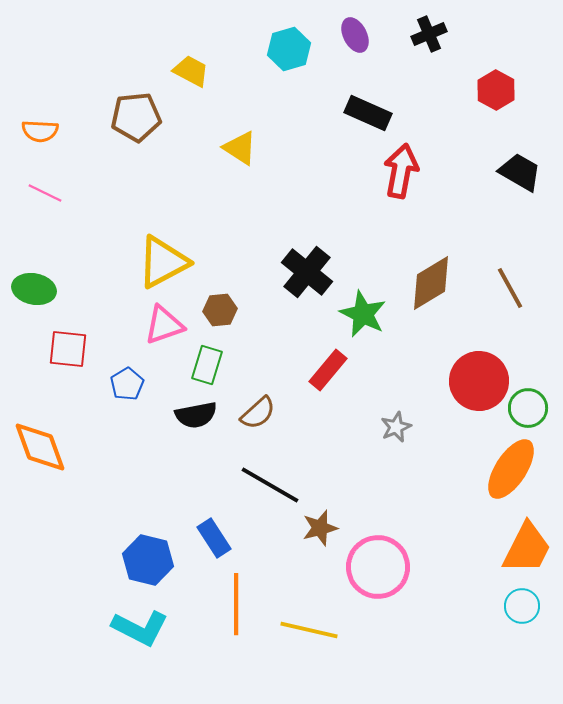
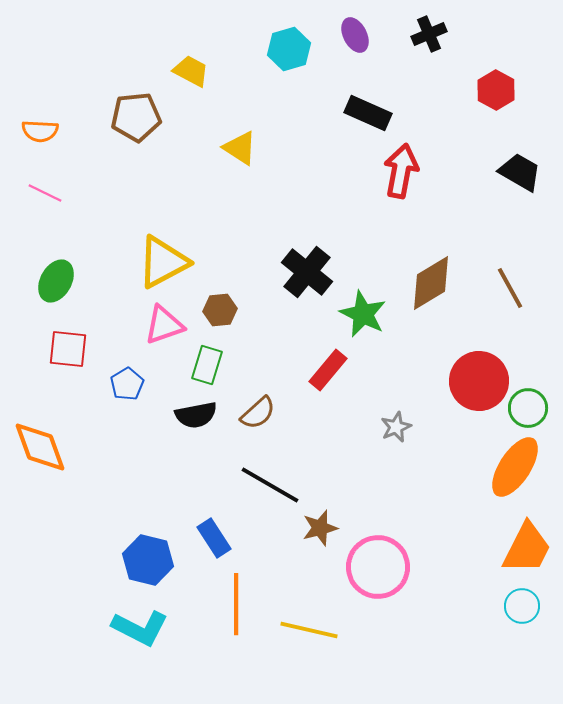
green ellipse at (34, 289): moved 22 px right, 8 px up; rotated 72 degrees counterclockwise
orange ellipse at (511, 469): moved 4 px right, 2 px up
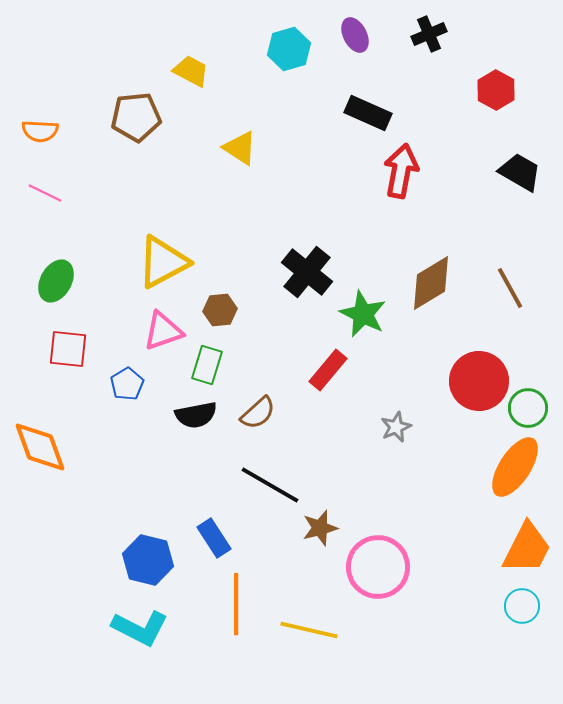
pink triangle at (164, 325): moved 1 px left, 6 px down
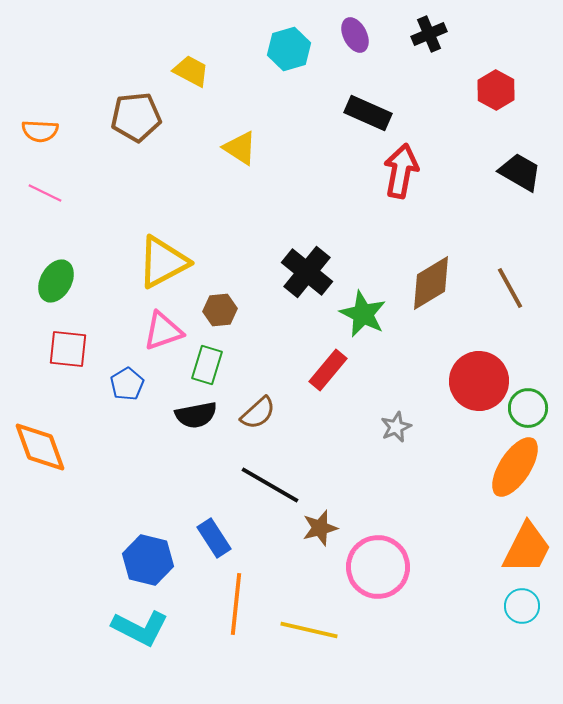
orange line at (236, 604): rotated 6 degrees clockwise
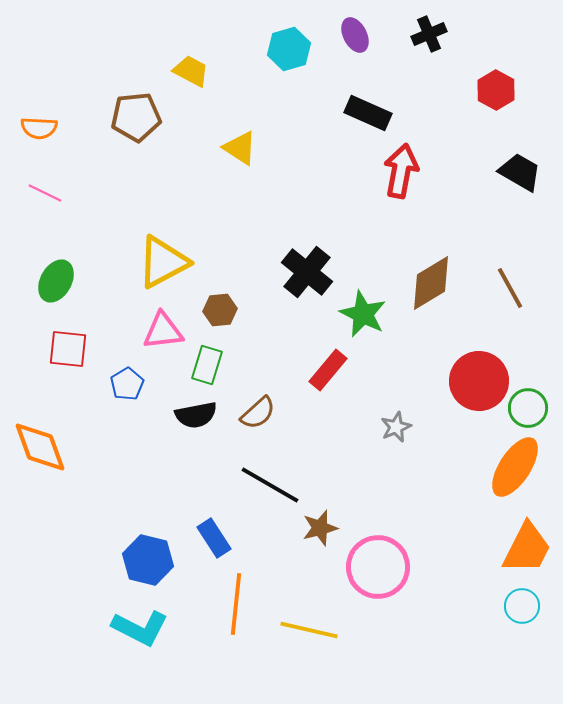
orange semicircle at (40, 131): moved 1 px left, 3 px up
pink triangle at (163, 331): rotated 12 degrees clockwise
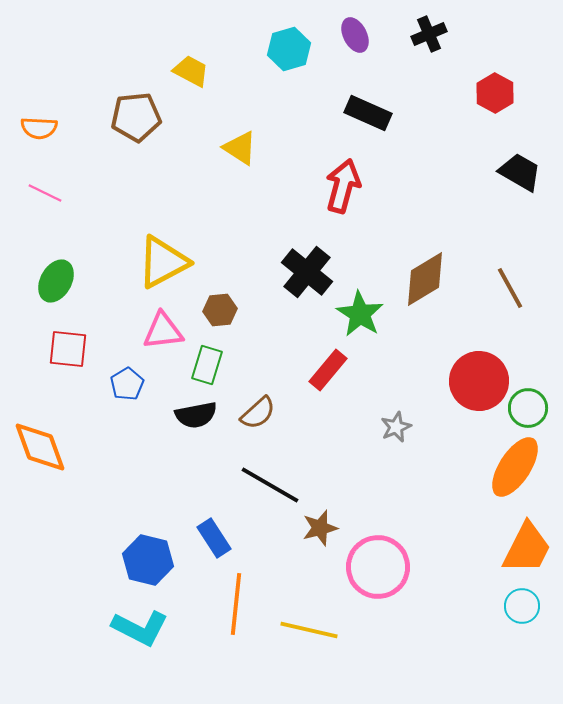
red hexagon at (496, 90): moved 1 px left, 3 px down
red arrow at (401, 171): moved 58 px left, 15 px down; rotated 4 degrees clockwise
brown diamond at (431, 283): moved 6 px left, 4 px up
green star at (363, 314): moved 3 px left; rotated 6 degrees clockwise
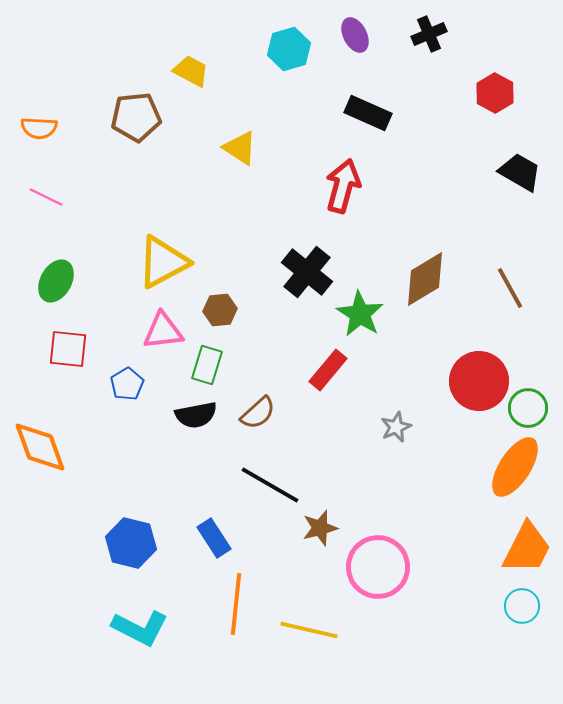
pink line at (45, 193): moved 1 px right, 4 px down
blue hexagon at (148, 560): moved 17 px left, 17 px up
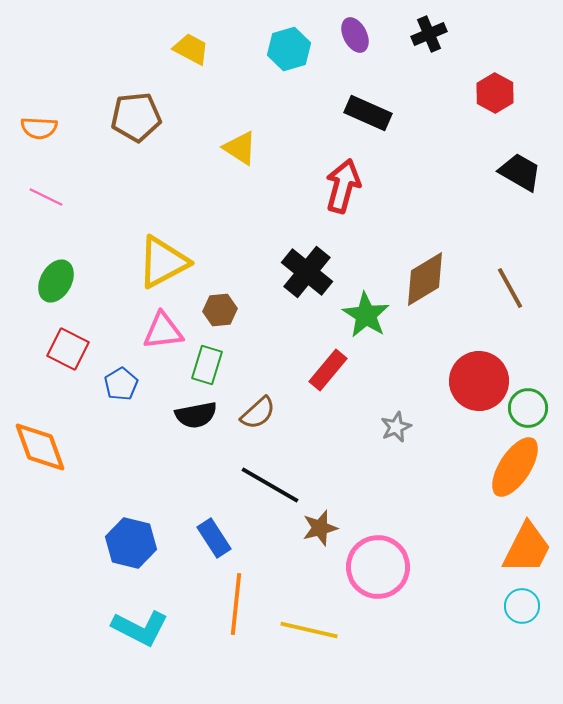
yellow trapezoid at (191, 71): moved 22 px up
green star at (360, 314): moved 6 px right, 1 px down
red square at (68, 349): rotated 21 degrees clockwise
blue pentagon at (127, 384): moved 6 px left
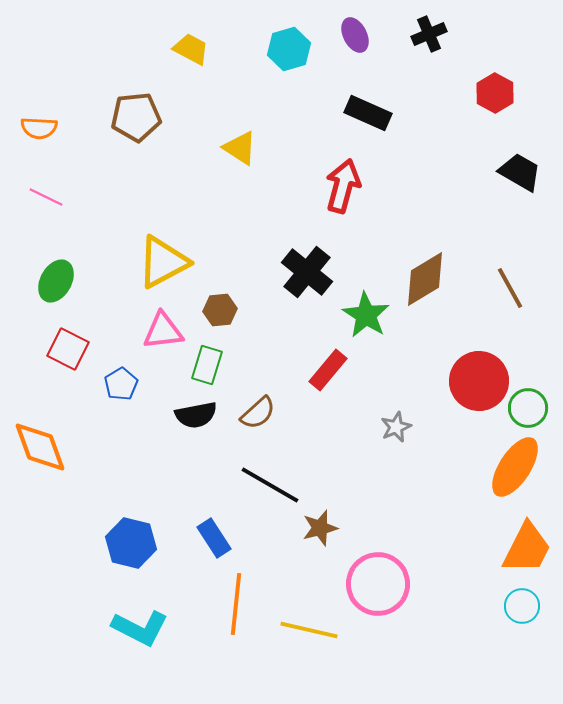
pink circle at (378, 567): moved 17 px down
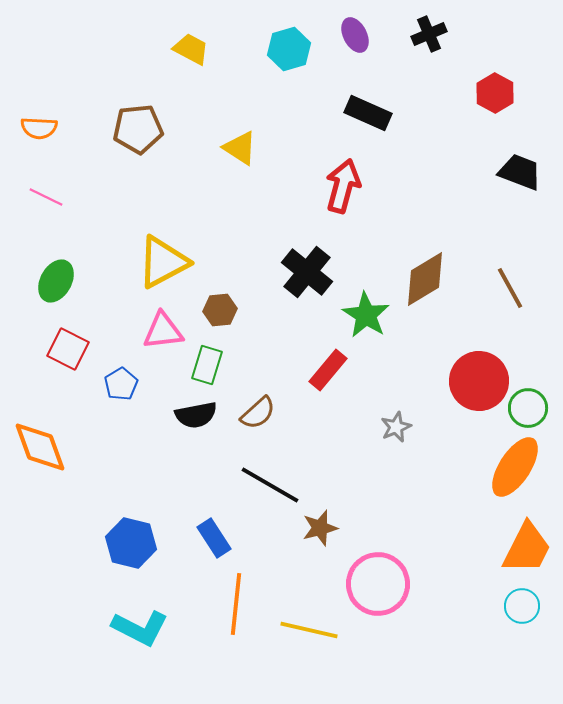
brown pentagon at (136, 117): moved 2 px right, 12 px down
black trapezoid at (520, 172): rotated 9 degrees counterclockwise
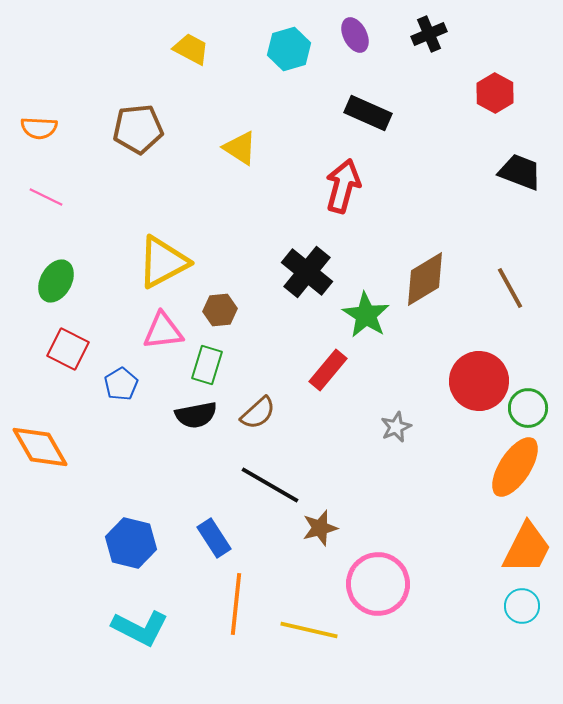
orange diamond at (40, 447): rotated 10 degrees counterclockwise
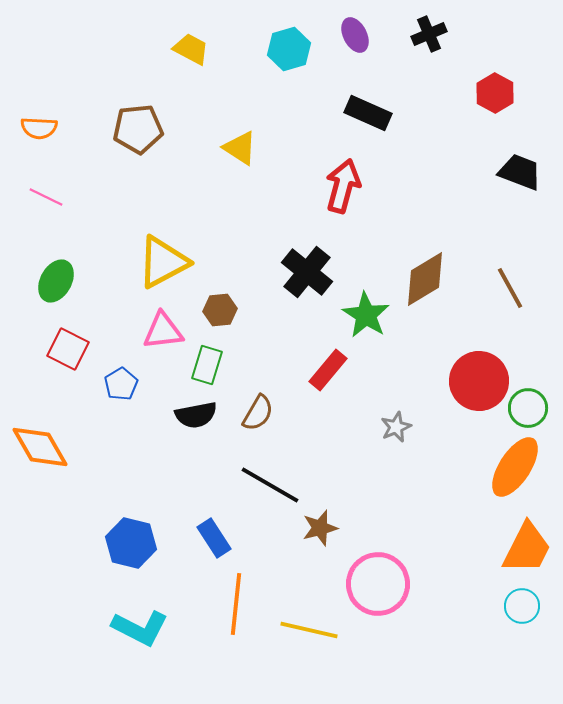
brown semicircle at (258, 413): rotated 18 degrees counterclockwise
